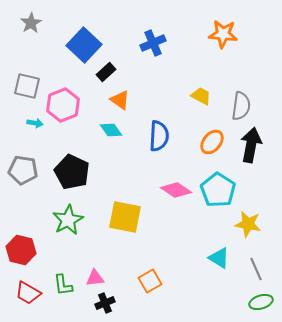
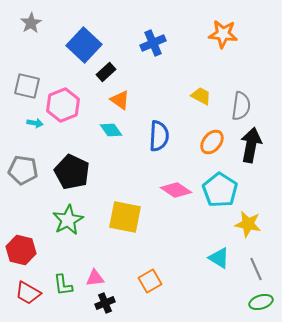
cyan pentagon: moved 2 px right
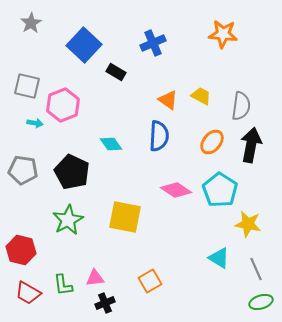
black rectangle: moved 10 px right; rotated 72 degrees clockwise
orange triangle: moved 48 px right
cyan diamond: moved 14 px down
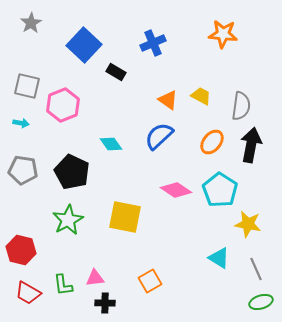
cyan arrow: moved 14 px left
blue semicircle: rotated 136 degrees counterclockwise
black cross: rotated 24 degrees clockwise
